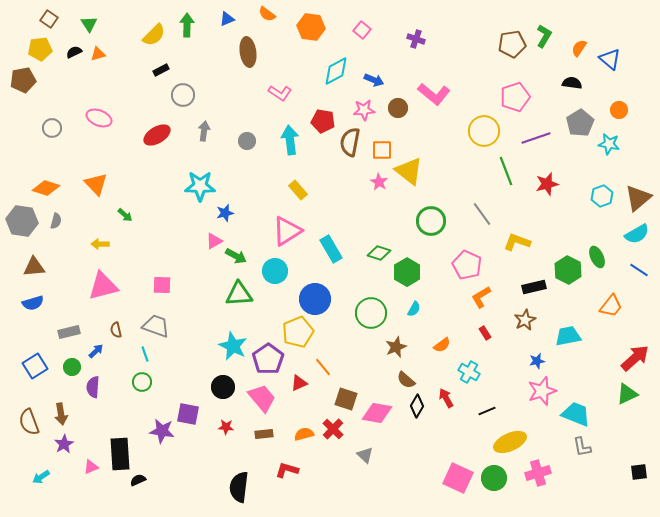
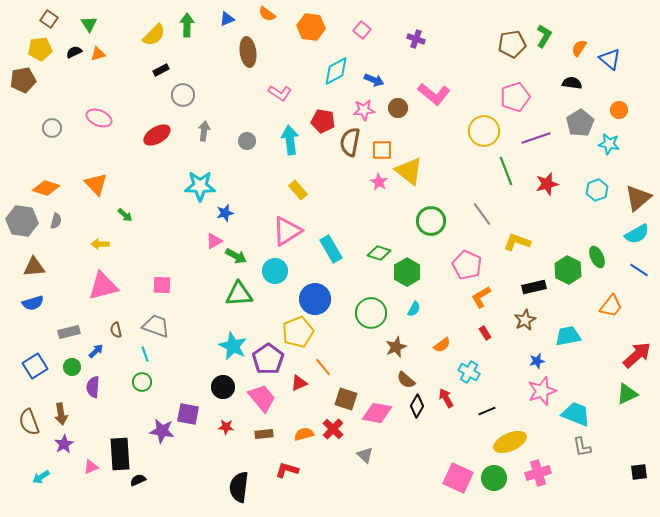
cyan hexagon at (602, 196): moved 5 px left, 6 px up
red arrow at (635, 358): moved 2 px right, 3 px up
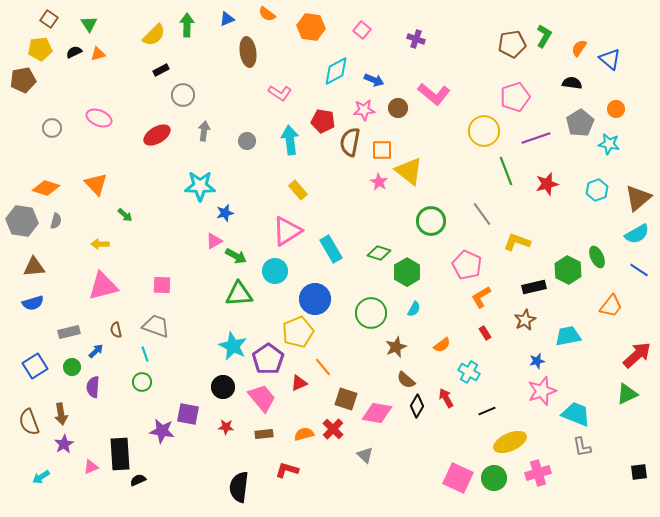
orange circle at (619, 110): moved 3 px left, 1 px up
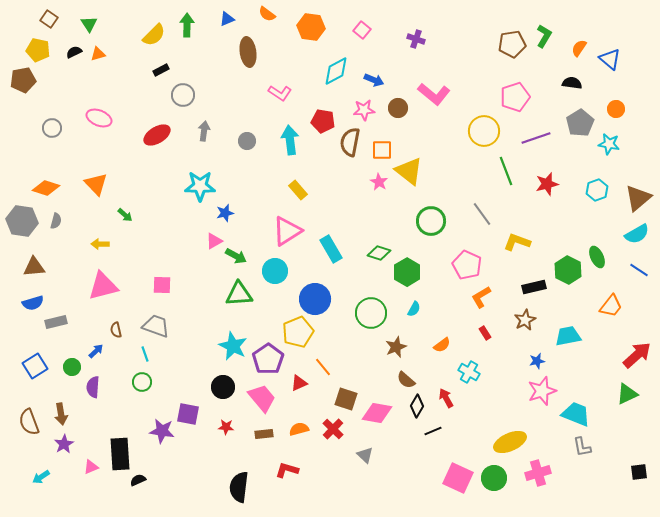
yellow pentagon at (40, 49): moved 2 px left, 1 px down; rotated 20 degrees clockwise
gray rectangle at (69, 332): moved 13 px left, 10 px up
black line at (487, 411): moved 54 px left, 20 px down
orange semicircle at (304, 434): moved 5 px left, 5 px up
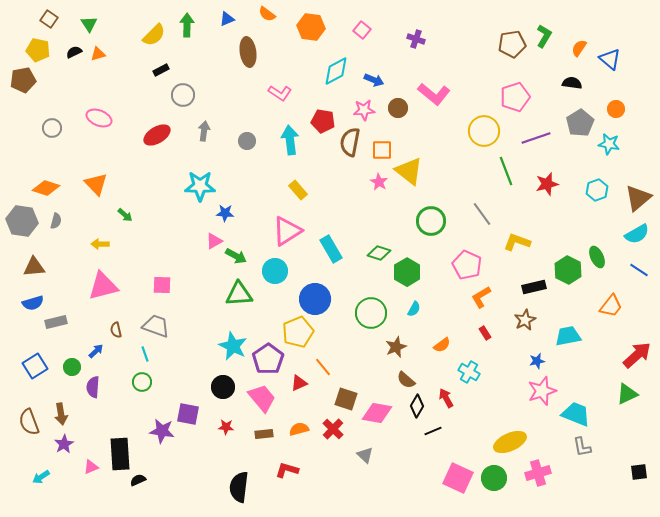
blue star at (225, 213): rotated 18 degrees clockwise
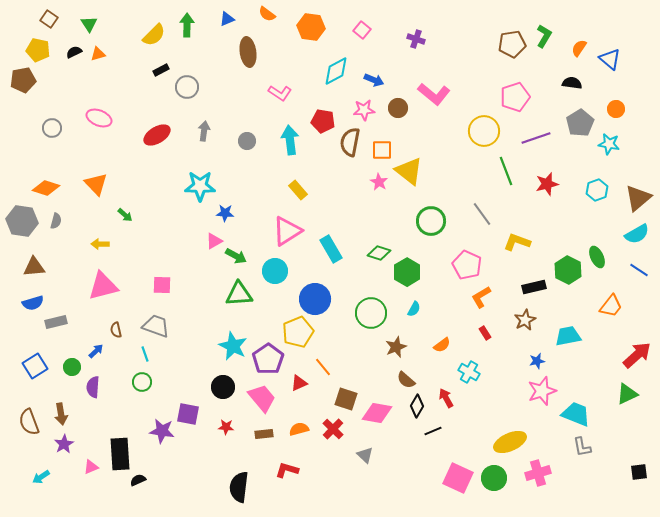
gray circle at (183, 95): moved 4 px right, 8 px up
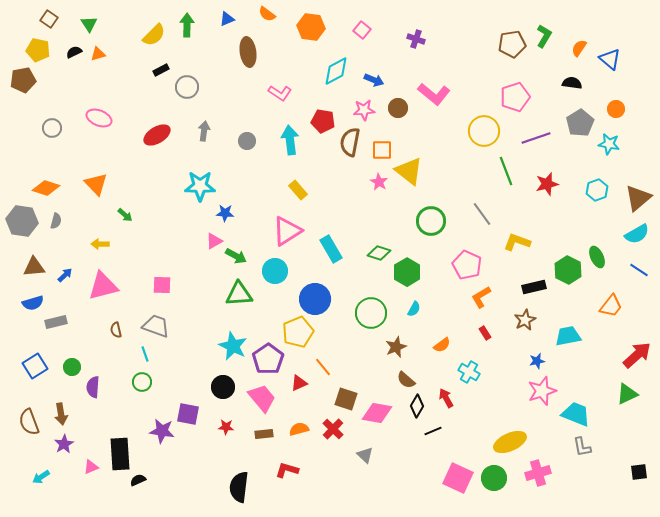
blue arrow at (96, 351): moved 31 px left, 76 px up
